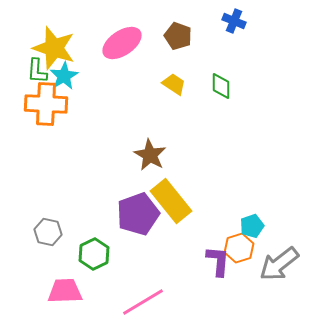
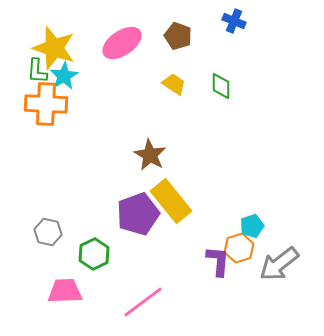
pink line: rotated 6 degrees counterclockwise
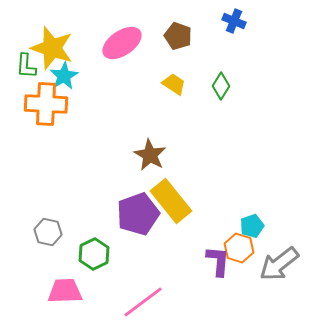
yellow star: moved 2 px left
green L-shape: moved 11 px left, 5 px up
green diamond: rotated 32 degrees clockwise
orange hexagon: rotated 24 degrees counterclockwise
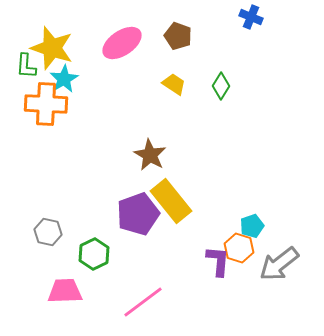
blue cross: moved 17 px right, 4 px up
cyan star: moved 3 px down
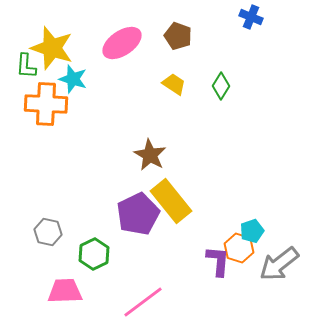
cyan star: moved 9 px right; rotated 24 degrees counterclockwise
purple pentagon: rotated 6 degrees counterclockwise
cyan pentagon: moved 5 px down
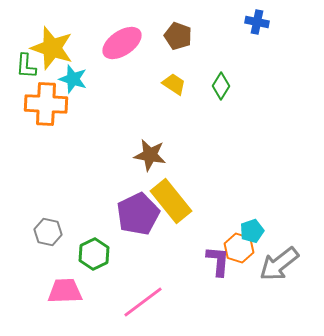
blue cross: moved 6 px right, 5 px down; rotated 10 degrees counterclockwise
brown star: rotated 20 degrees counterclockwise
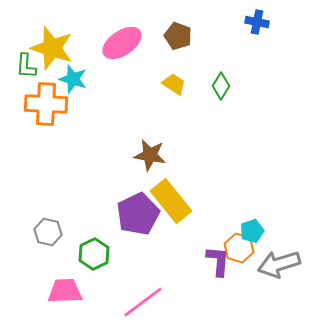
gray arrow: rotated 21 degrees clockwise
